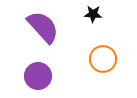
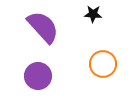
orange circle: moved 5 px down
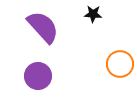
orange circle: moved 17 px right
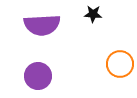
purple semicircle: moved 1 px left, 2 px up; rotated 129 degrees clockwise
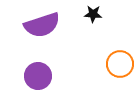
purple semicircle: rotated 15 degrees counterclockwise
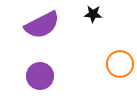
purple semicircle: rotated 9 degrees counterclockwise
purple circle: moved 2 px right
